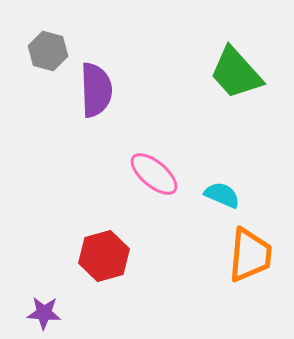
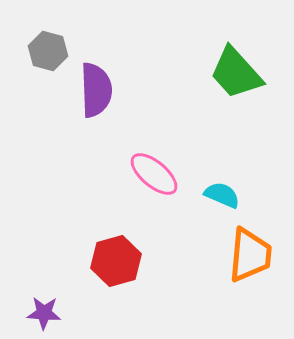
red hexagon: moved 12 px right, 5 px down
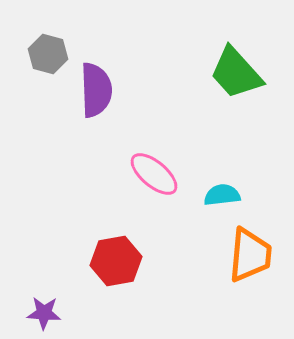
gray hexagon: moved 3 px down
cyan semicircle: rotated 30 degrees counterclockwise
red hexagon: rotated 6 degrees clockwise
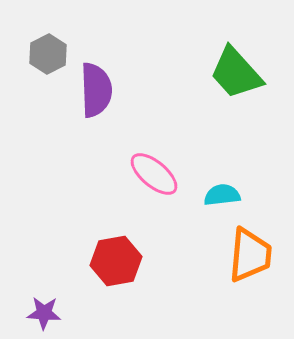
gray hexagon: rotated 18 degrees clockwise
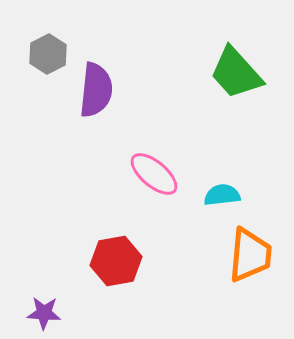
purple semicircle: rotated 8 degrees clockwise
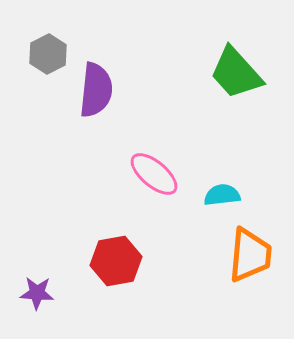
purple star: moved 7 px left, 20 px up
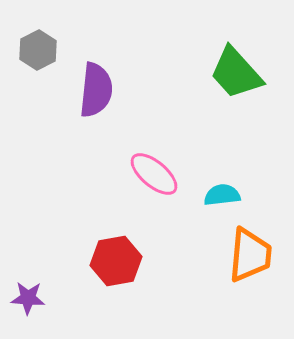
gray hexagon: moved 10 px left, 4 px up
purple star: moved 9 px left, 5 px down
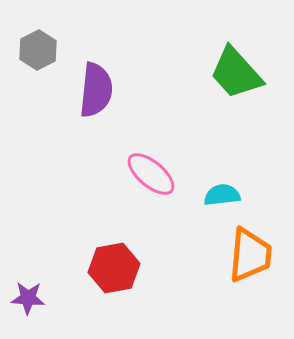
pink ellipse: moved 3 px left
red hexagon: moved 2 px left, 7 px down
